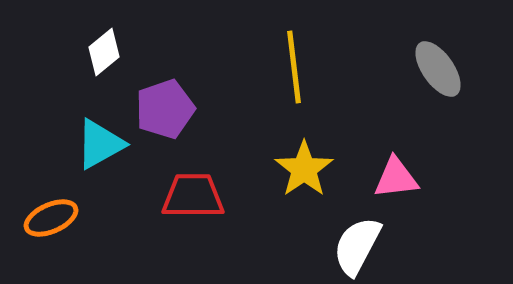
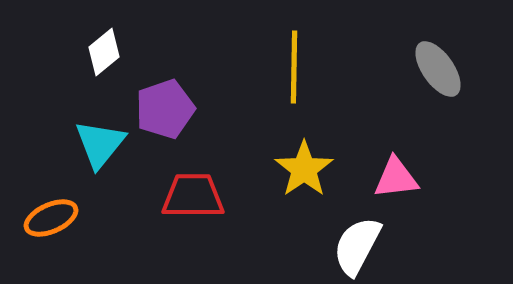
yellow line: rotated 8 degrees clockwise
cyan triangle: rotated 22 degrees counterclockwise
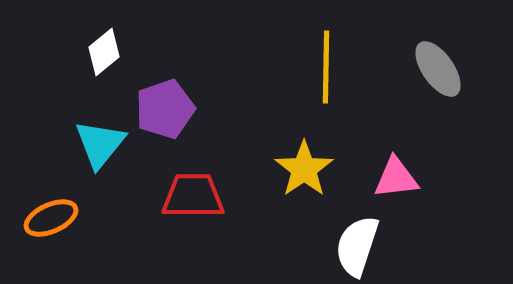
yellow line: moved 32 px right
white semicircle: rotated 10 degrees counterclockwise
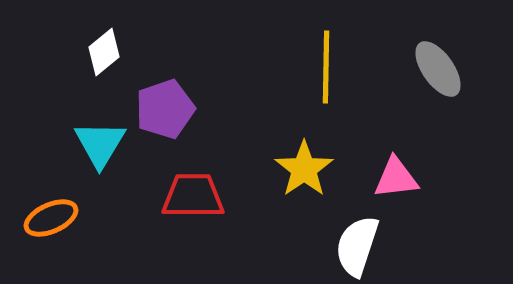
cyan triangle: rotated 8 degrees counterclockwise
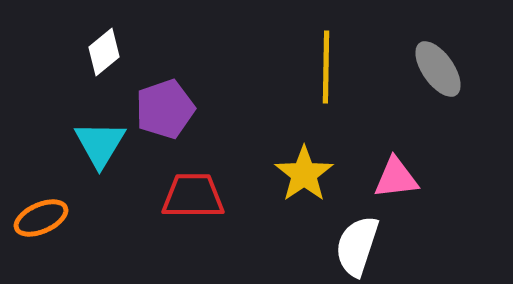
yellow star: moved 5 px down
orange ellipse: moved 10 px left
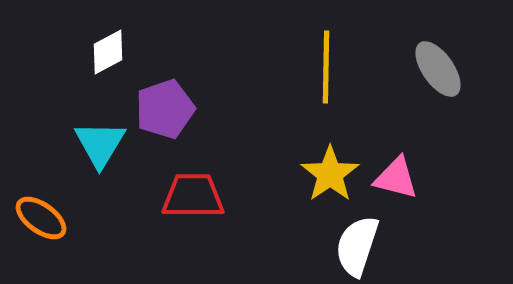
white diamond: moved 4 px right; rotated 12 degrees clockwise
yellow star: moved 26 px right
pink triangle: rotated 21 degrees clockwise
orange ellipse: rotated 60 degrees clockwise
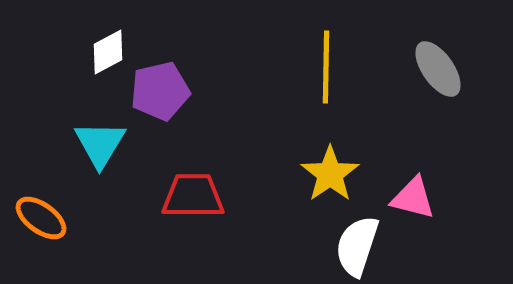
purple pentagon: moved 5 px left, 18 px up; rotated 6 degrees clockwise
pink triangle: moved 17 px right, 20 px down
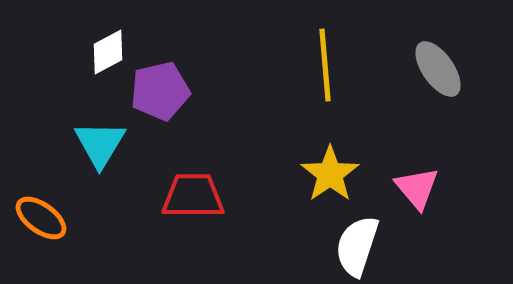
yellow line: moved 1 px left, 2 px up; rotated 6 degrees counterclockwise
pink triangle: moved 4 px right, 10 px up; rotated 36 degrees clockwise
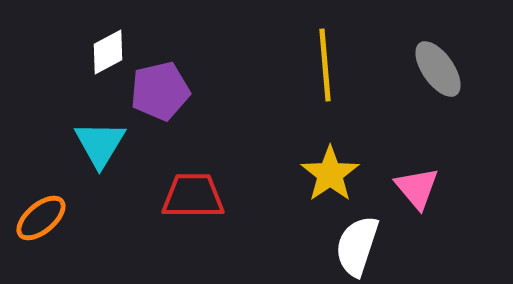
orange ellipse: rotated 76 degrees counterclockwise
